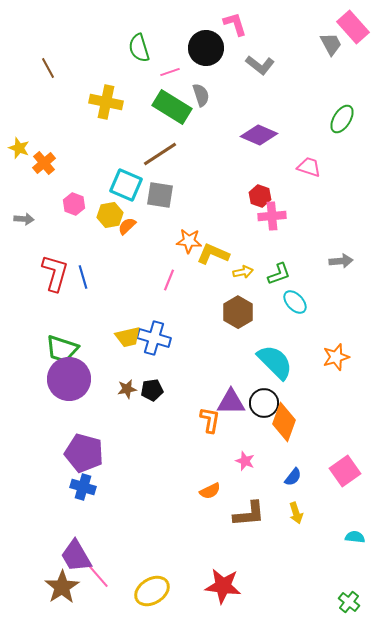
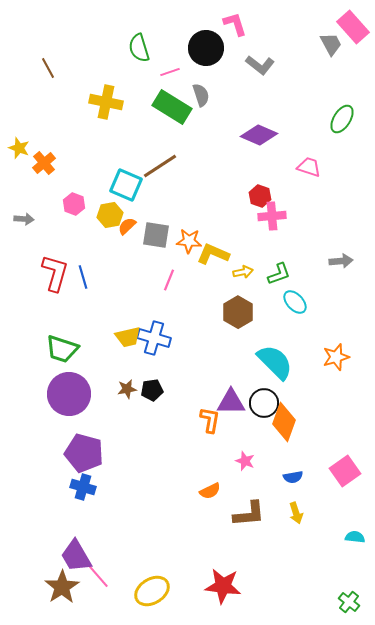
brown line at (160, 154): moved 12 px down
gray square at (160, 195): moved 4 px left, 40 px down
purple circle at (69, 379): moved 15 px down
blue semicircle at (293, 477): rotated 42 degrees clockwise
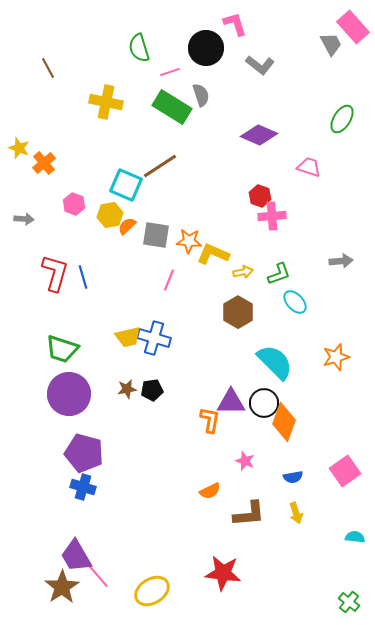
red star at (223, 586): moved 13 px up
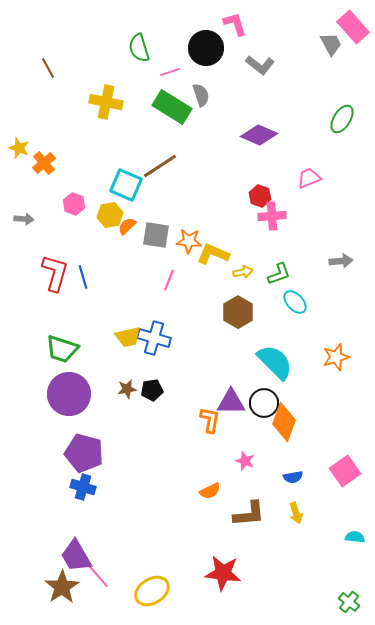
pink trapezoid at (309, 167): moved 11 px down; rotated 40 degrees counterclockwise
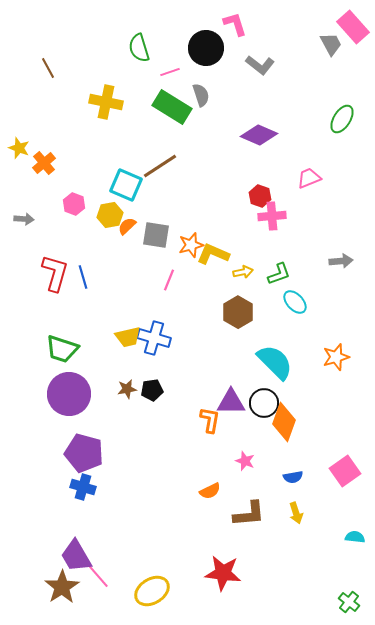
orange star at (189, 241): moved 2 px right, 4 px down; rotated 20 degrees counterclockwise
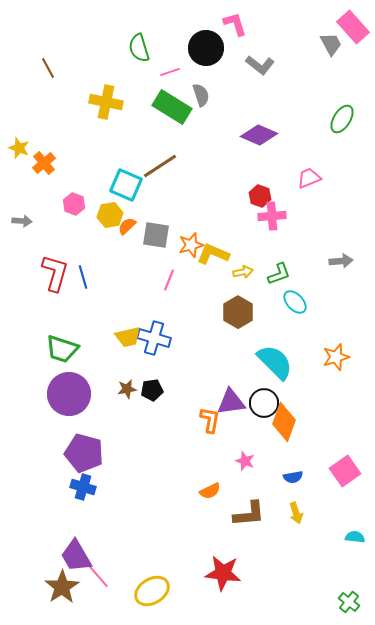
gray arrow at (24, 219): moved 2 px left, 2 px down
purple triangle at (231, 402): rotated 8 degrees counterclockwise
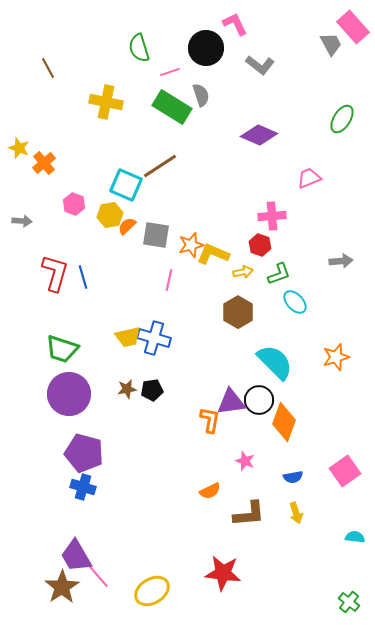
pink L-shape at (235, 24): rotated 8 degrees counterclockwise
red hexagon at (260, 196): moved 49 px down
pink line at (169, 280): rotated 10 degrees counterclockwise
black circle at (264, 403): moved 5 px left, 3 px up
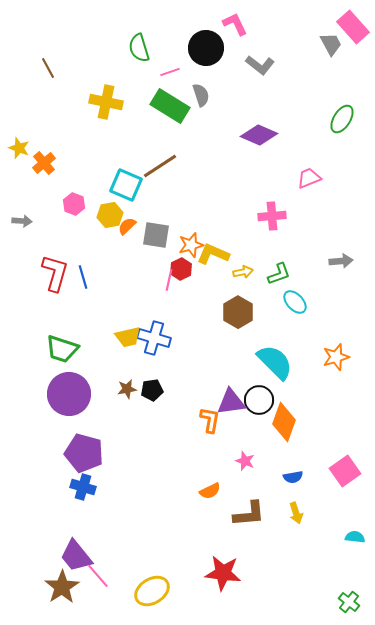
green rectangle at (172, 107): moved 2 px left, 1 px up
red hexagon at (260, 245): moved 79 px left, 24 px down; rotated 15 degrees clockwise
purple trapezoid at (76, 556): rotated 9 degrees counterclockwise
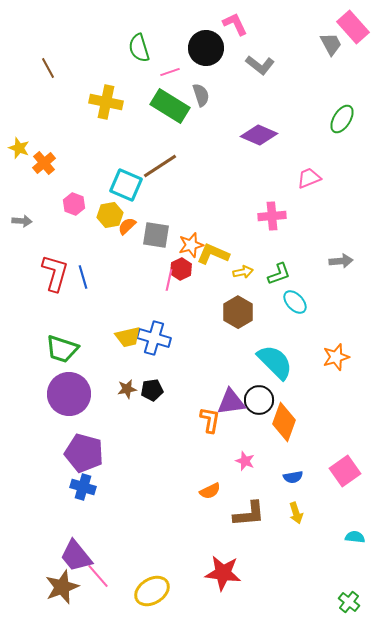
brown star at (62, 587): rotated 12 degrees clockwise
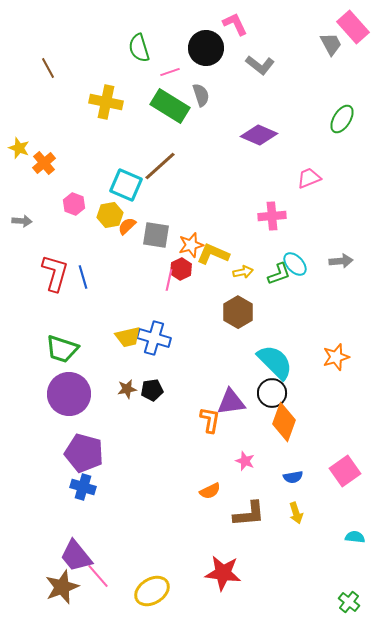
brown line at (160, 166): rotated 9 degrees counterclockwise
cyan ellipse at (295, 302): moved 38 px up
black circle at (259, 400): moved 13 px right, 7 px up
